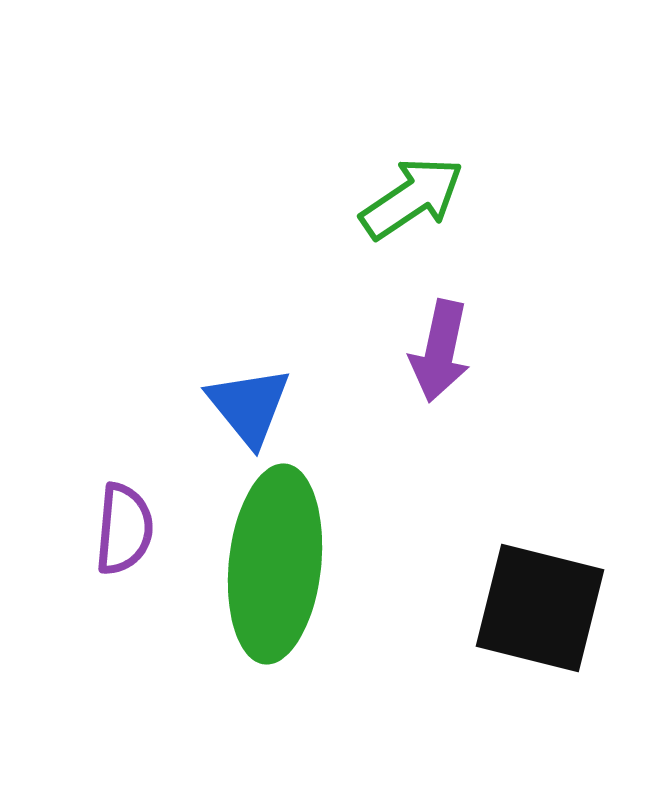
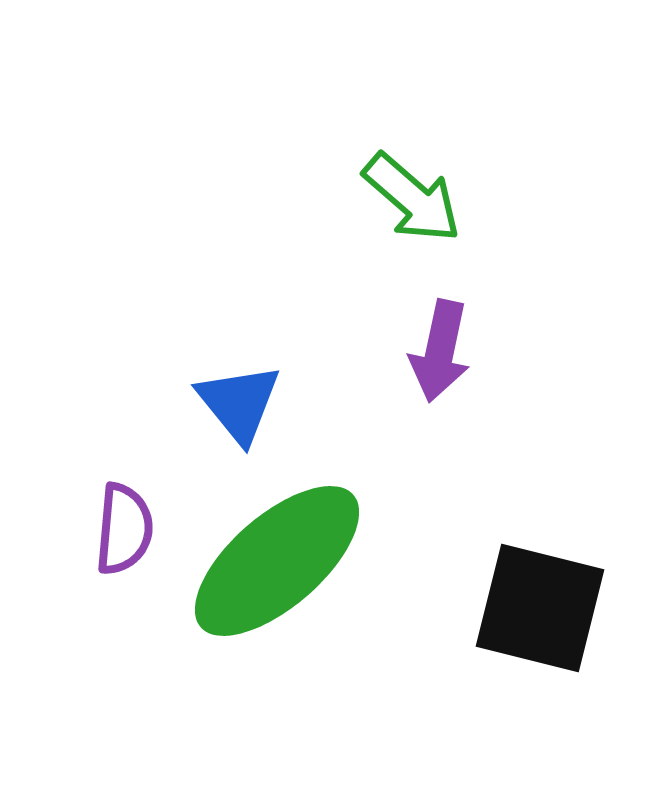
green arrow: rotated 75 degrees clockwise
blue triangle: moved 10 px left, 3 px up
green ellipse: moved 2 px right, 3 px up; rotated 43 degrees clockwise
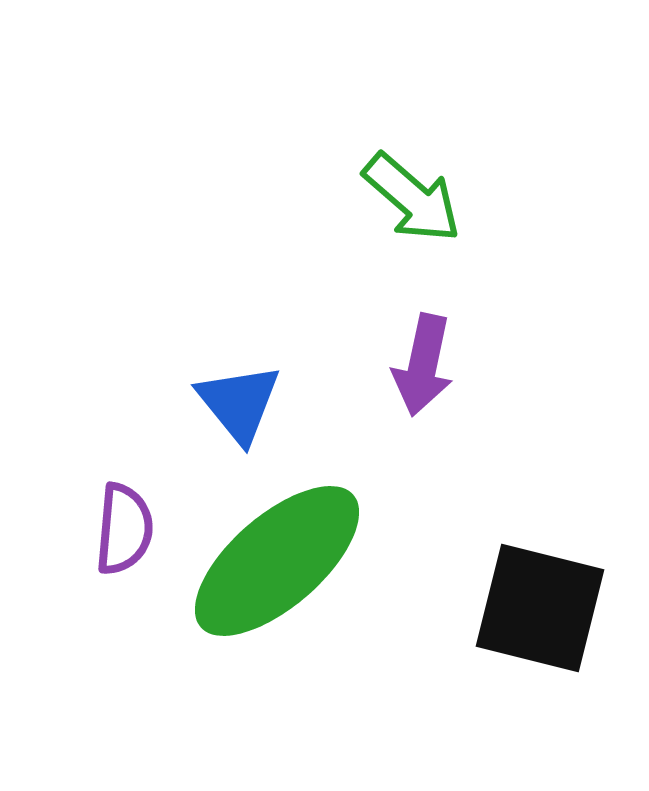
purple arrow: moved 17 px left, 14 px down
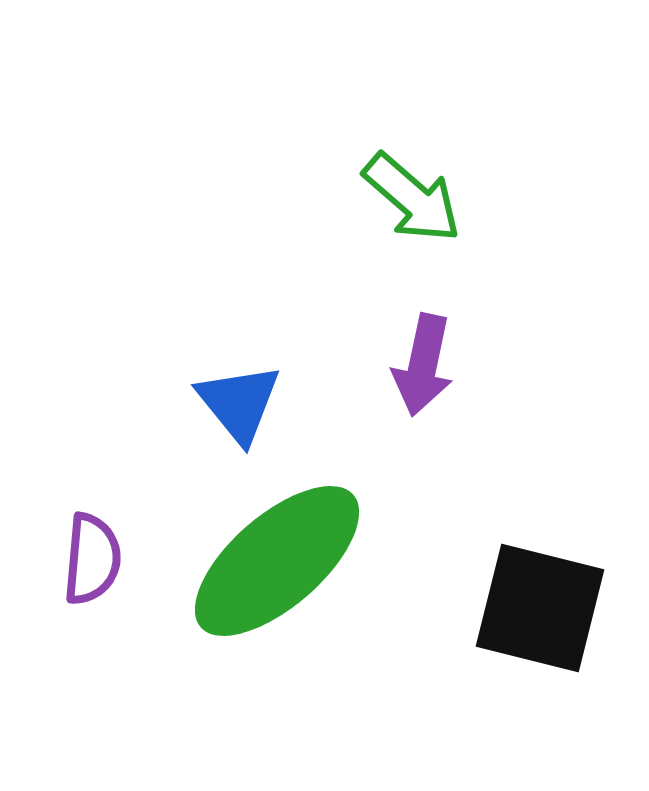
purple semicircle: moved 32 px left, 30 px down
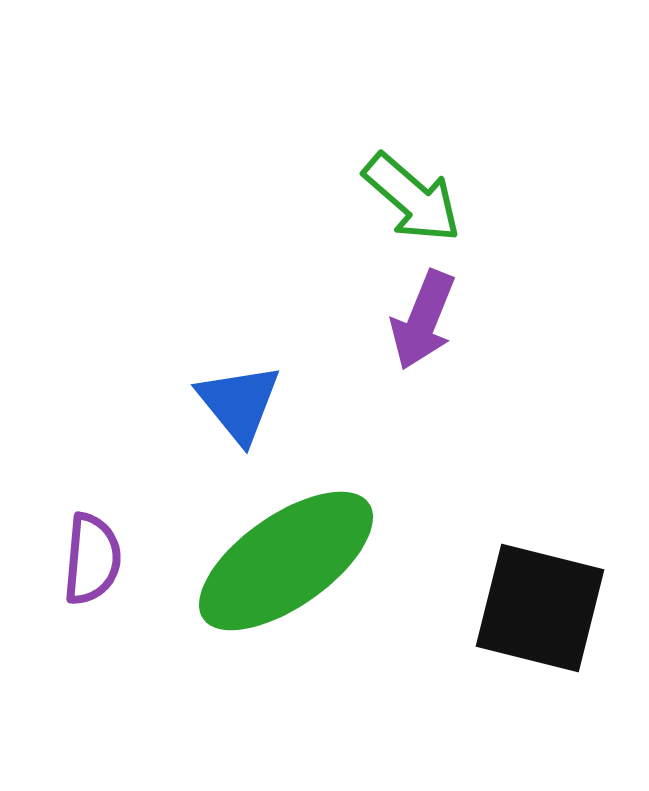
purple arrow: moved 45 px up; rotated 10 degrees clockwise
green ellipse: moved 9 px right; rotated 6 degrees clockwise
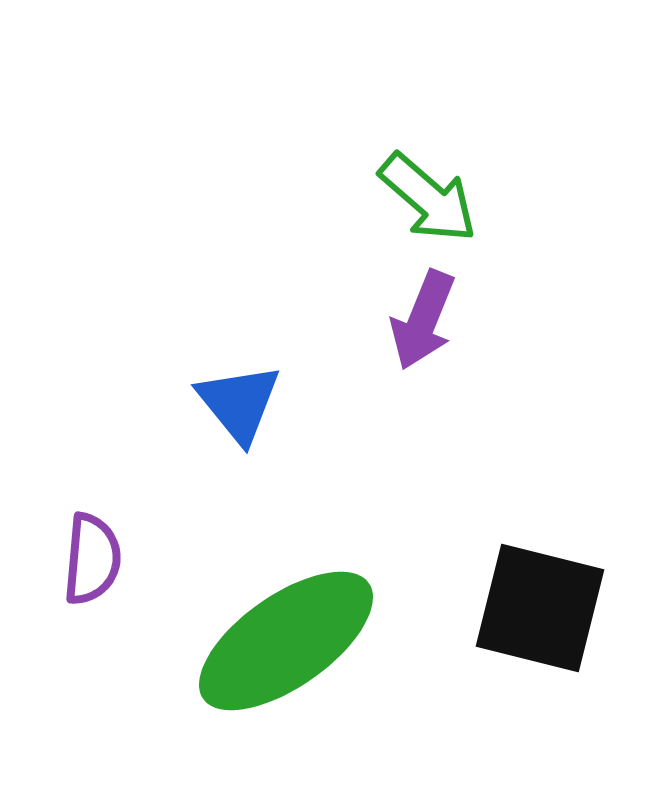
green arrow: moved 16 px right
green ellipse: moved 80 px down
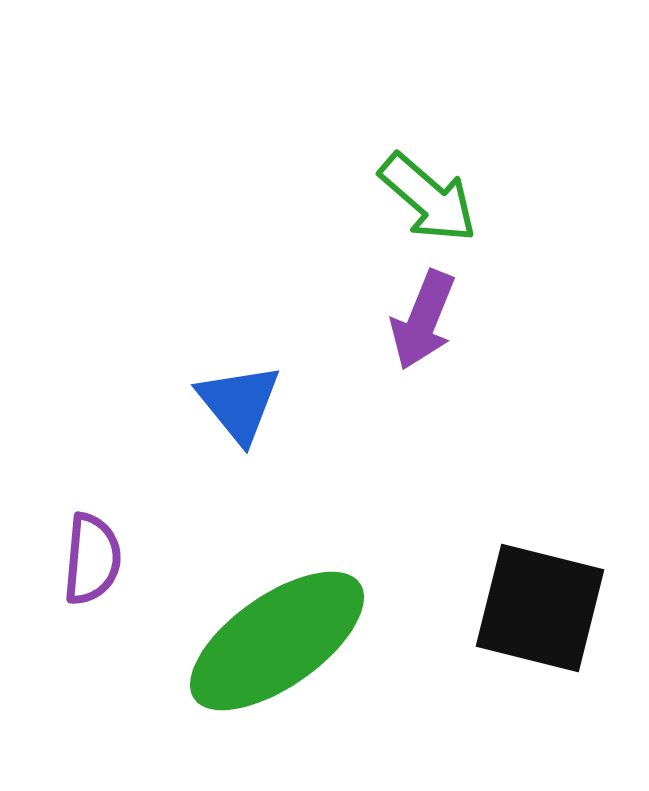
green ellipse: moved 9 px left
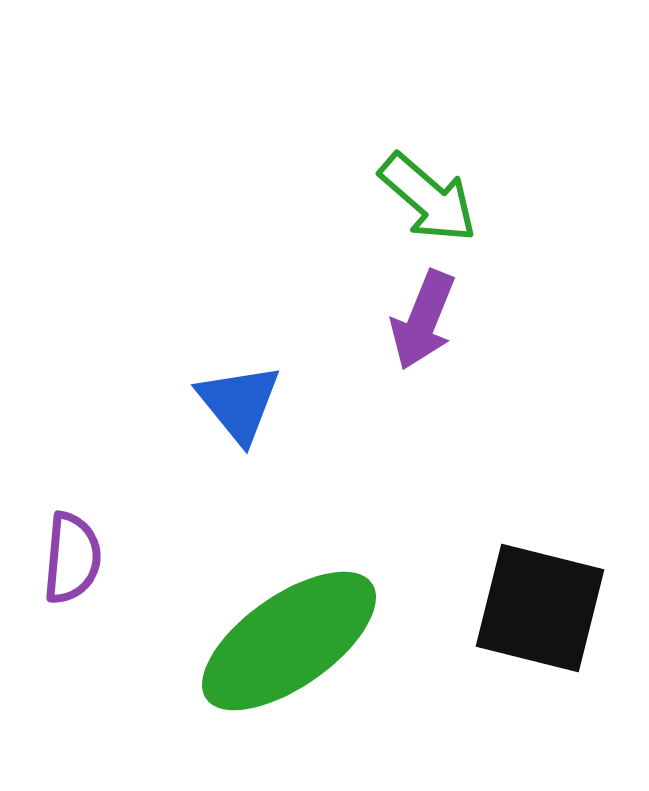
purple semicircle: moved 20 px left, 1 px up
green ellipse: moved 12 px right
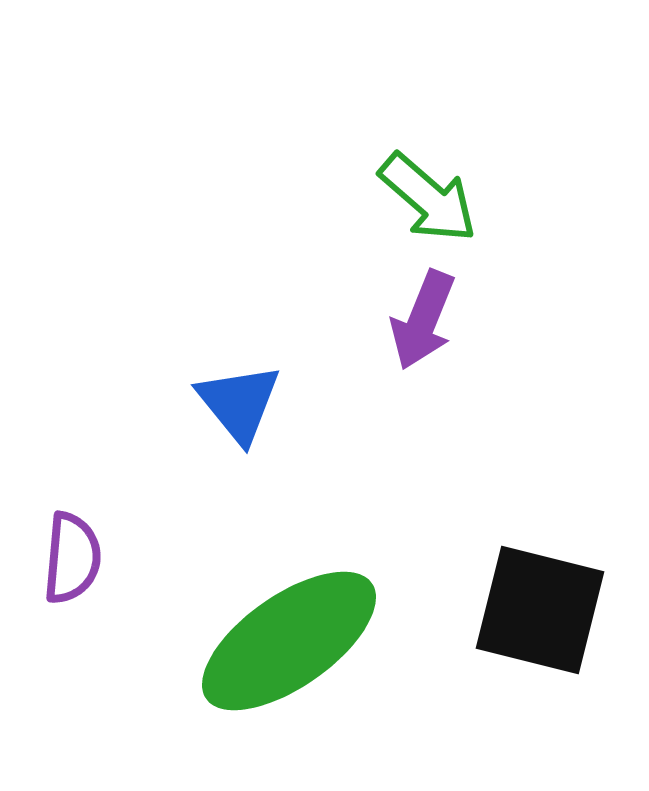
black square: moved 2 px down
